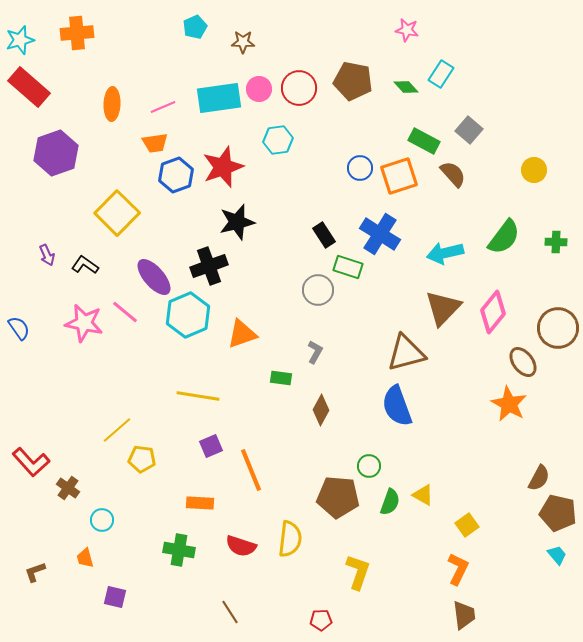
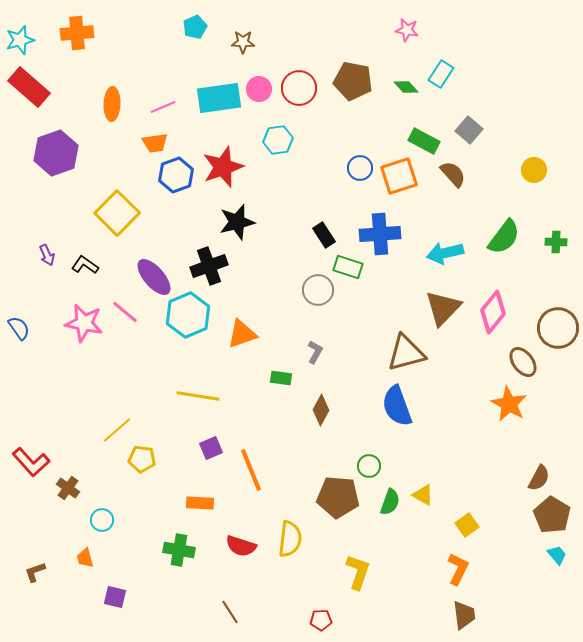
blue cross at (380, 234): rotated 36 degrees counterclockwise
purple square at (211, 446): moved 2 px down
brown pentagon at (558, 513): moved 6 px left, 2 px down; rotated 18 degrees clockwise
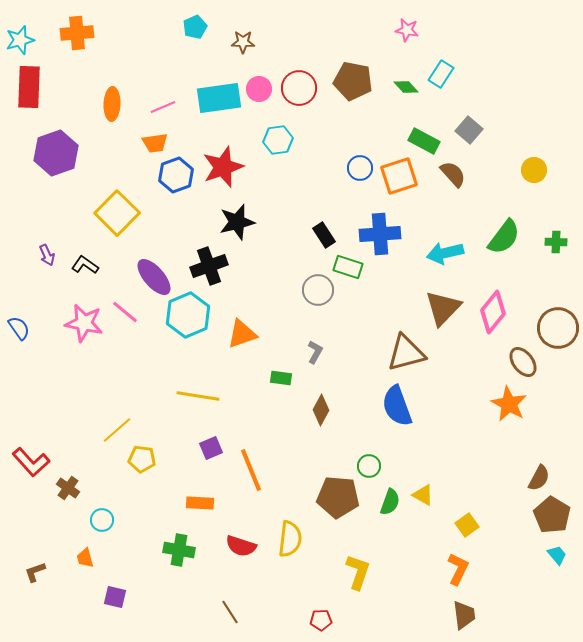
red rectangle at (29, 87): rotated 51 degrees clockwise
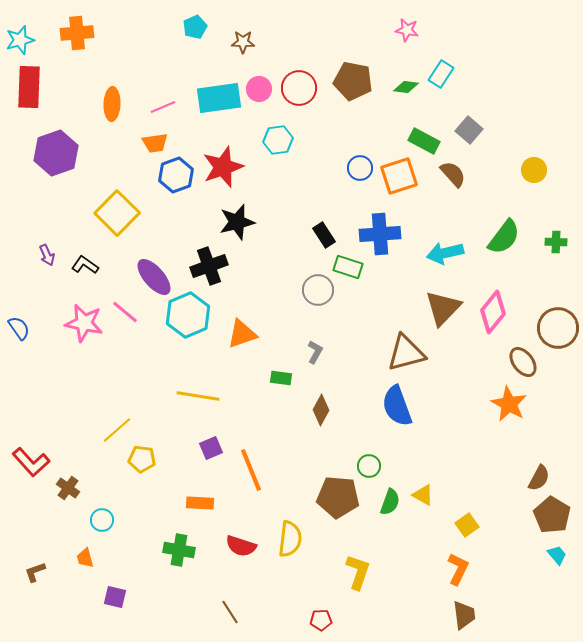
green diamond at (406, 87): rotated 40 degrees counterclockwise
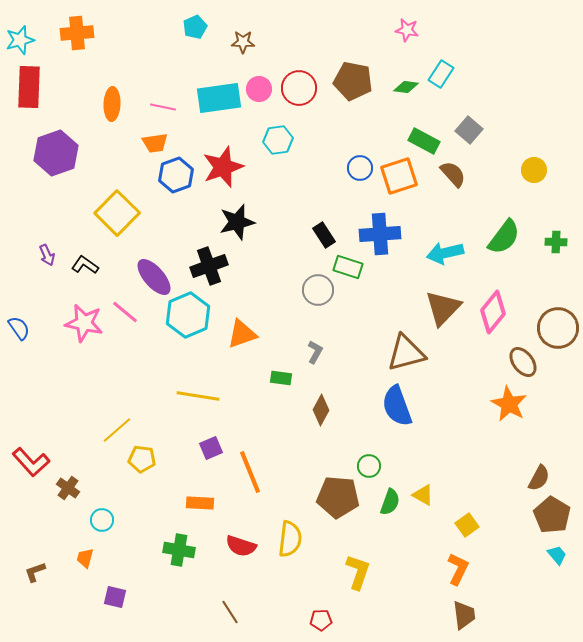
pink line at (163, 107): rotated 35 degrees clockwise
orange line at (251, 470): moved 1 px left, 2 px down
orange trapezoid at (85, 558): rotated 30 degrees clockwise
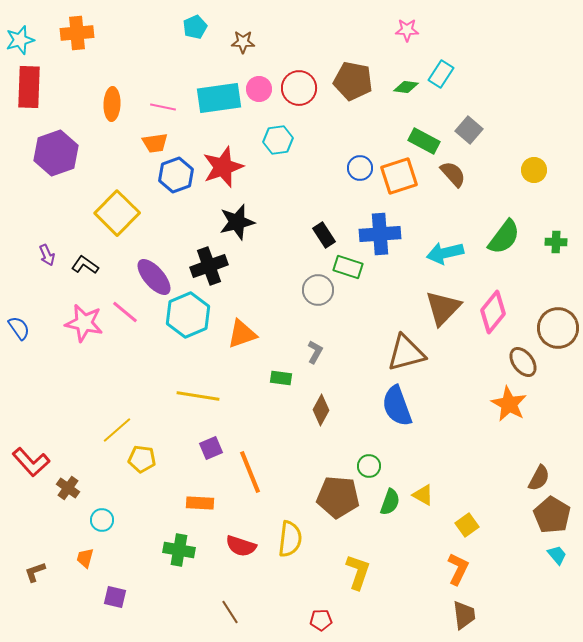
pink star at (407, 30): rotated 10 degrees counterclockwise
